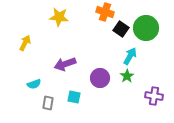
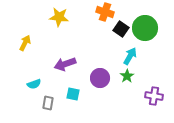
green circle: moved 1 px left
cyan square: moved 1 px left, 3 px up
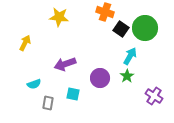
purple cross: rotated 24 degrees clockwise
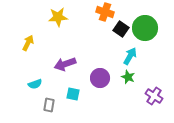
yellow star: moved 1 px left; rotated 12 degrees counterclockwise
yellow arrow: moved 3 px right
green star: moved 1 px right, 1 px down; rotated 16 degrees counterclockwise
cyan semicircle: moved 1 px right
gray rectangle: moved 1 px right, 2 px down
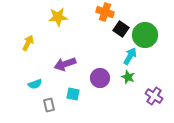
green circle: moved 7 px down
gray rectangle: rotated 24 degrees counterclockwise
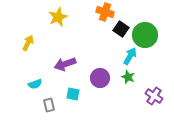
yellow star: rotated 18 degrees counterclockwise
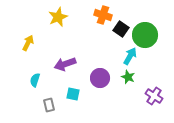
orange cross: moved 2 px left, 3 px down
cyan semicircle: moved 4 px up; rotated 128 degrees clockwise
